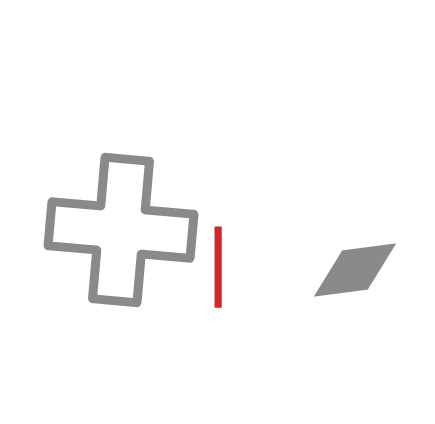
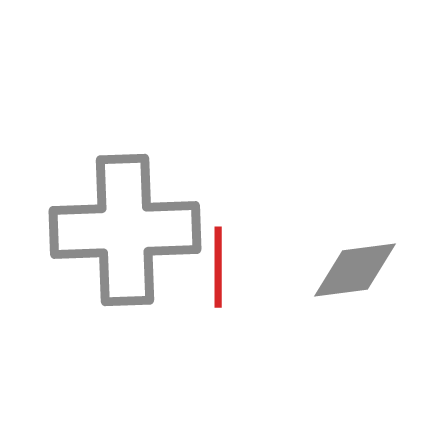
gray cross: moved 4 px right; rotated 7 degrees counterclockwise
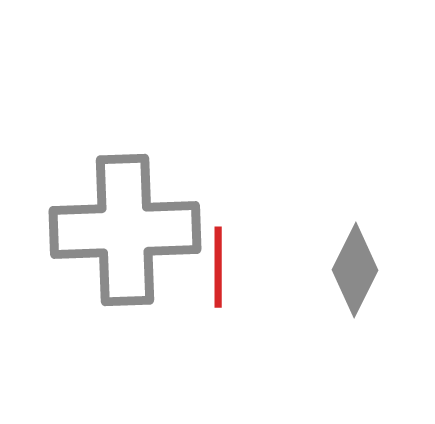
gray diamond: rotated 56 degrees counterclockwise
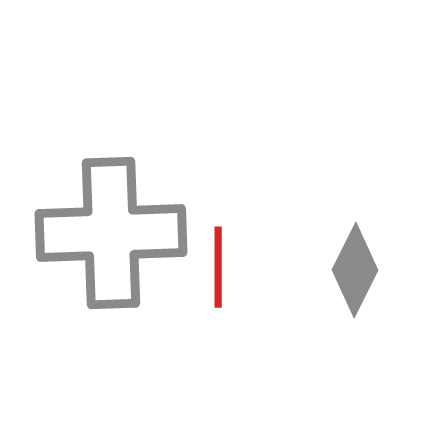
gray cross: moved 14 px left, 3 px down
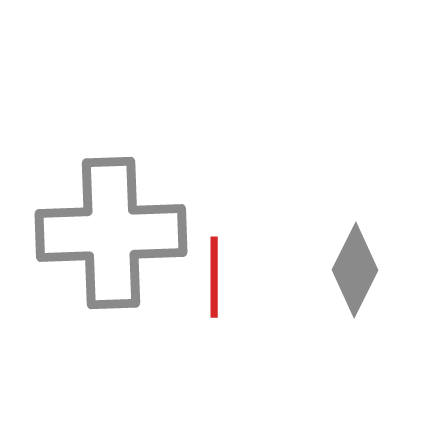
red line: moved 4 px left, 10 px down
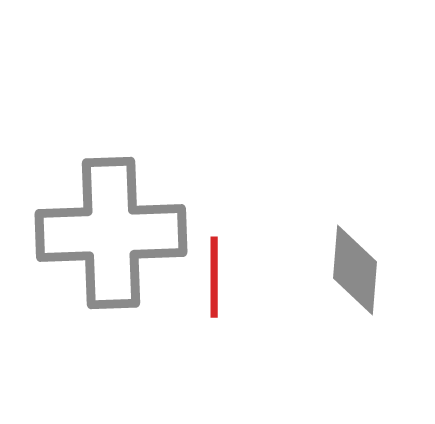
gray diamond: rotated 22 degrees counterclockwise
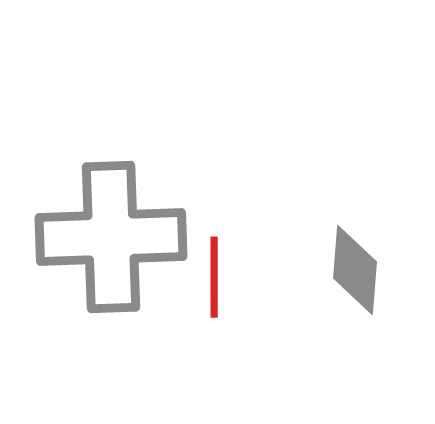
gray cross: moved 4 px down
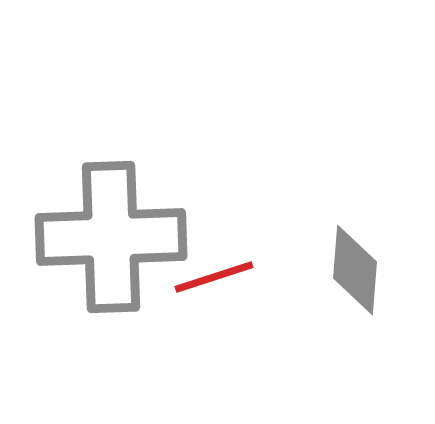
red line: rotated 72 degrees clockwise
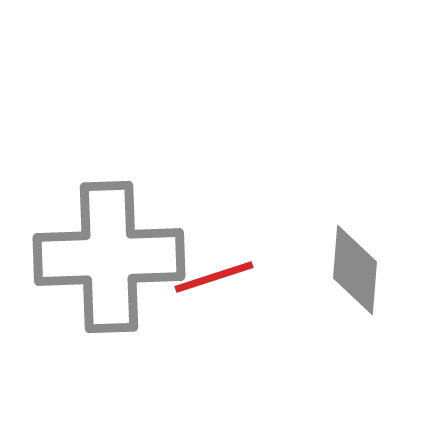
gray cross: moved 2 px left, 20 px down
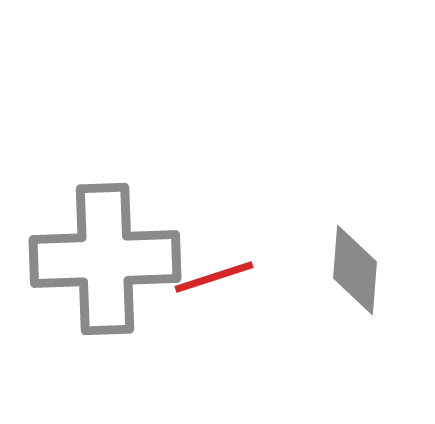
gray cross: moved 4 px left, 2 px down
